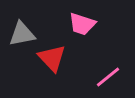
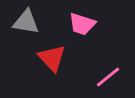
gray triangle: moved 4 px right, 12 px up; rotated 20 degrees clockwise
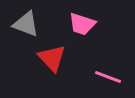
gray triangle: moved 2 px down; rotated 12 degrees clockwise
pink line: rotated 60 degrees clockwise
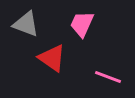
pink trapezoid: rotated 96 degrees clockwise
red triangle: rotated 12 degrees counterclockwise
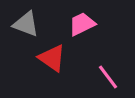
pink trapezoid: rotated 40 degrees clockwise
pink line: rotated 32 degrees clockwise
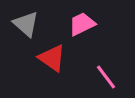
gray triangle: rotated 20 degrees clockwise
pink line: moved 2 px left
